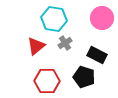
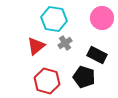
red hexagon: rotated 15 degrees clockwise
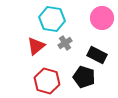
cyan hexagon: moved 2 px left
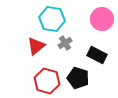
pink circle: moved 1 px down
black pentagon: moved 6 px left, 1 px down
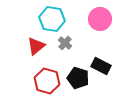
pink circle: moved 2 px left
gray cross: rotated 16 degrees counterclockwise
black rectangle: moved 4 px right, 11 px down
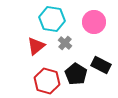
pink circle: moved 6 px left, 3 px down
black rectangle: moved 1 px up
black pentagon: moved 2 px left, 4 px up; rotated 15 degrees clockwise
